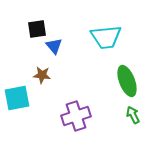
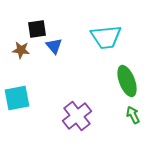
brown star: moved 21 px left, 25 px up
purple cross: moved 1 px right; rotated 20 degrees counterclockwise
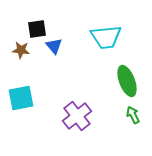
cyan square: moved 4 px right
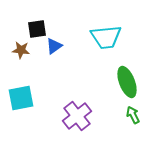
blue triangle: rotated 36 degrees clockwise
green ellipse: moved 1 px down
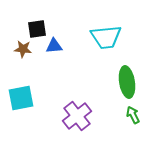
blue triangle: rotated 30 degrees clockwise
brown star: moved 2 px right, 1 px up
green ellipse: rotated 12 degrees clockwise
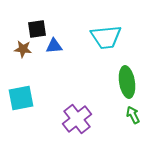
purple cross: moved 3 px down
